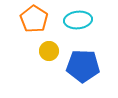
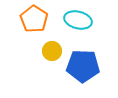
cyan ellipse: rotated 20 degrees clockwise
yellow circle: moved 3 px right
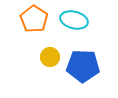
cyan ellipse: moved 4 px left
yellow circle: moved 2 px left, 6 px down
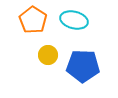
orange pentagon: moved 1 px left, 1 px down
yellow circle: moved 2 px left, 2 px up
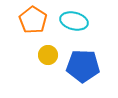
cyan ellipse: moved 1 px down
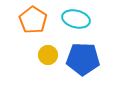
cyan ellipse: moved 2 px right, 2 px up
blue pentagon: moved 7 px up
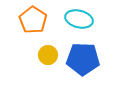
cyan ellipse: moved 3 px right
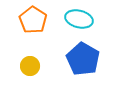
yellow circle: moved 18 px left, 11 px down
blue pentagon: rotated 28 degrees clockwise
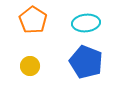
cyan ellipse: moved 7 px right, 4 px down; rotated 20 degrees counterclockwise
blue pentagon: moved 3 px right, 3 px down; rotated 8 degrees counterclockwise
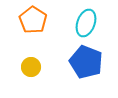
cyan ellipse: rotated 64 degrees counterclockwise
yellow circle: moved 1 px right, 1 px down
